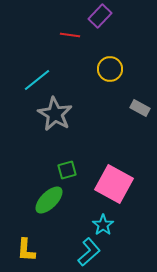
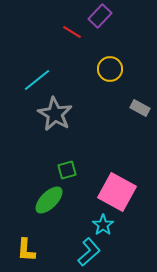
red line: moved 2 px right, 3 px up; rotated 24 degrees clockwise
pink square: moved 3 px right, 8 px down
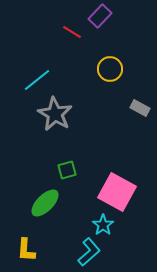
green ellipse: moved 4 px left, 3 px down
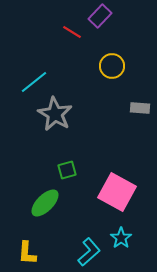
yellow circle: moved 2 px right, 3 px up
cyan line: moved 3 px left, 2 px down
gray rectangle: rotated 24 degrees counterclockwise
cyan star: moved 18 px right, 13 px down
yellow L-shape: moved 1 px right, 3 px down
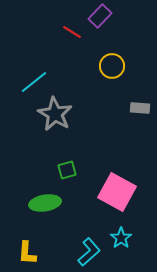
green ellipse: rotated 36 degrees clockwise
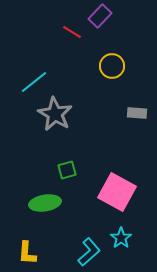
gray rectangle: moved 3 px left, 5 px down
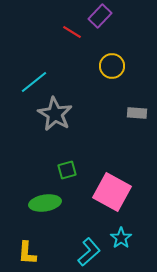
pink square: moved 5 px left
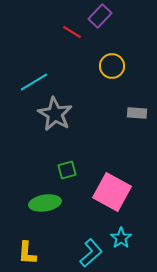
cyan line: rotated 8 degrees clockwise
cyan L-shape: moved 2 px right, 1 px down
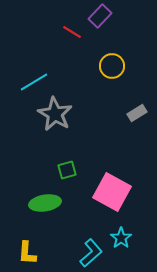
gray rectangle: rotated 36 degrees counterclockwise
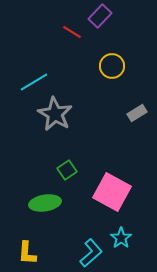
green square: rotated 18 degrees counterclockwise
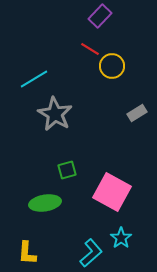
red line: moved 18 px right, 17 px down
cyan line: moved 3 px up
green square: rotated 18 degrees clockwise
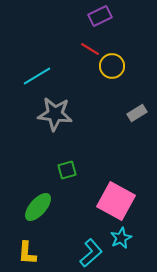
purple rectangle: rotated 20 degrees clockwise
cyan line: moved 3 px right, 3 px up
gray star: rotated 24 degrees counterclockwise
pink square: moved 4 px right, 9 px down
green ellipse: moved 7 px left, 4 px down; rotated 40 degrees counterclockwise
cyan star: rotated 10 degrees clockwise
